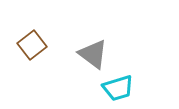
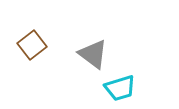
cyan trapezoid: moved 2 px right
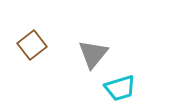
gray triangle: rotated 32 degrees clockwise
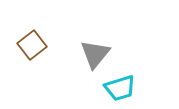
gray triangle: moved 2 px right
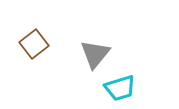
brown square: moved 2 px right, 1 px up
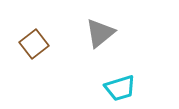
gray triangle: moved 5 px right, 21 px up; rotated 12 degrees clockwise
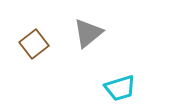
gray triangle: moved 12 px left
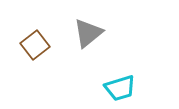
brown square: moved 1 px right, 1 px down
